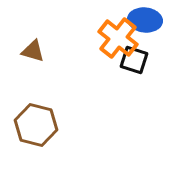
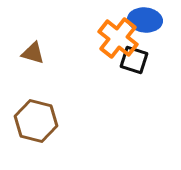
brown triangle: moved 2 px down
brown hexagon: moved 4 px up
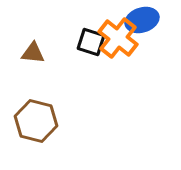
blue ellipse: moved 3 px left; rotated 24 degrees counterclockwise
brown triangle: rotated 10 degrees counterclockwise
black square: moved 43 px left, 18 px up
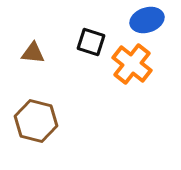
blue ellipse: moved 5 px right
orange cross: moved 14 px right, 26 px down
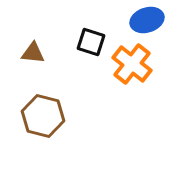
brown hexagon: moved 7 px right, 5 px up
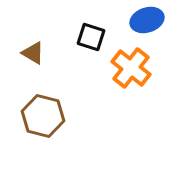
black square: moved 5 px up
brown triangle: rotated 25 degrees clockwise
orange cross: moved 1 px left, 4 px down
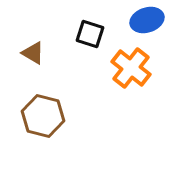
black square: moved 1 px left, 3 px up
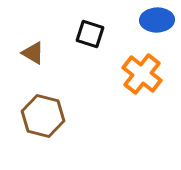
blue ellipse: moved 10 px right; rotated 16 degrees clockwise
orange cross: moved 11 px right, 6 px down
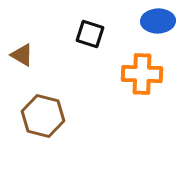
blue ellipse: moved 1 px right, 1 px down
brown triangle: moved 11 px left, 2 px down
orange cross: rotated 36 degrees counterclockwise
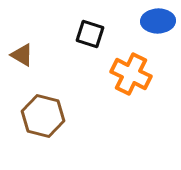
orange cross: moved 11 px left; rotated 24 degrees clockwise
